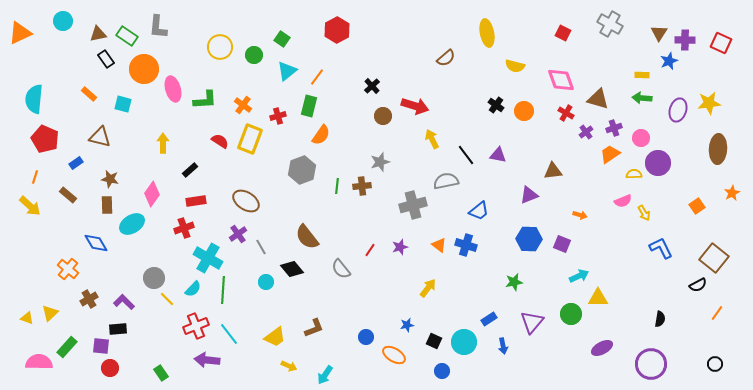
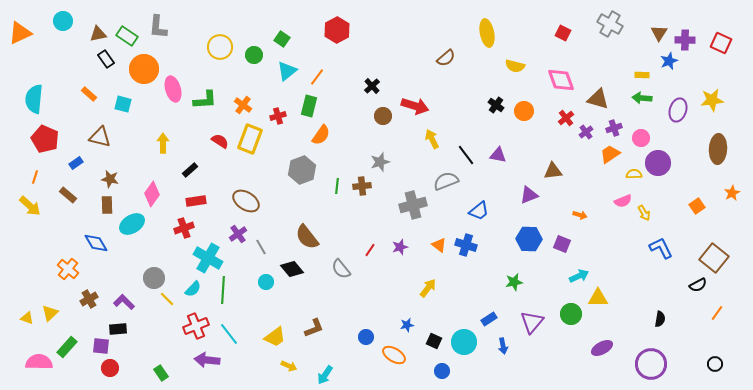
yellow star at (709, 103): moved 3 px right, 3 px up
red cross at (566, 113): moved 5 px down; rotated 21 degrees clockwise
gray semicircle at (446, 181): rotated 10 degrees counterclockwise
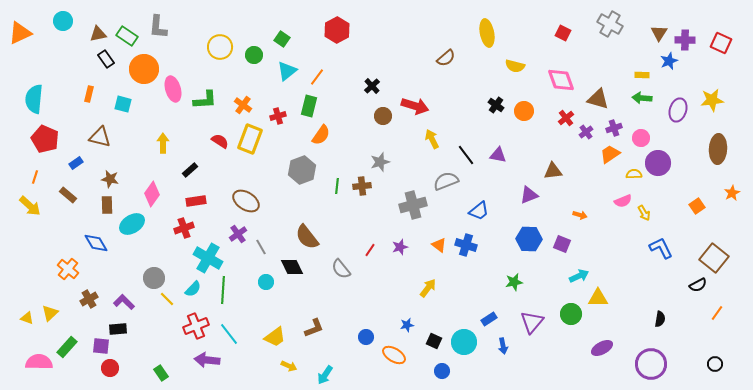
orange rectangle at (89, 94): rotated 63 degrees clockwise
black diamond at (292, 269): moved 2 px up; rotated 15 degrees clockwise
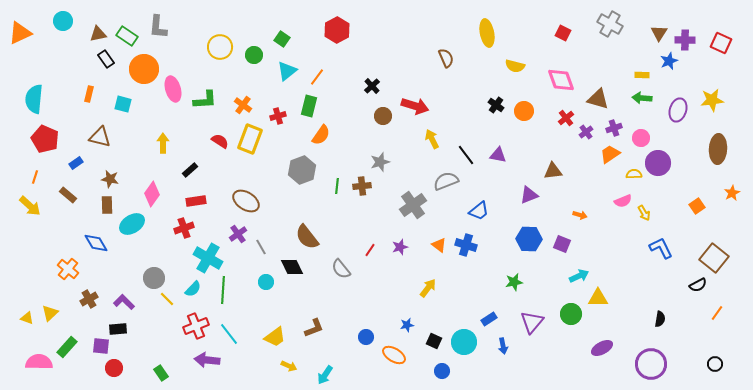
brown semicircle at (446, 58): rotated 72 degrees counterclockwise
gray cross at (413, 205): rotated 20 degrees counterclockwise
red circle at (110, 368): moved 4 px right
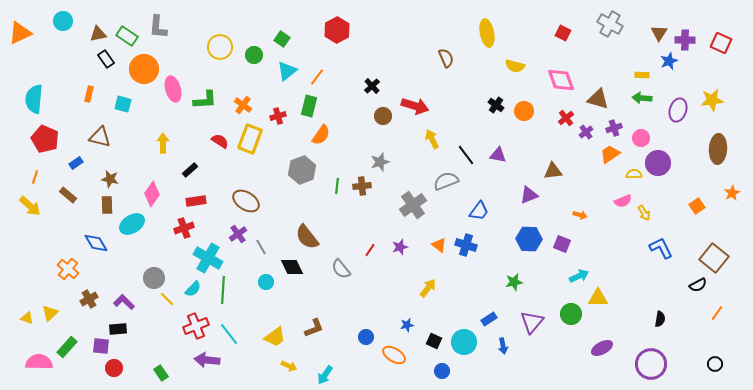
blue trapezoid at (479, 211): rotated 15 degrees counterclockwise
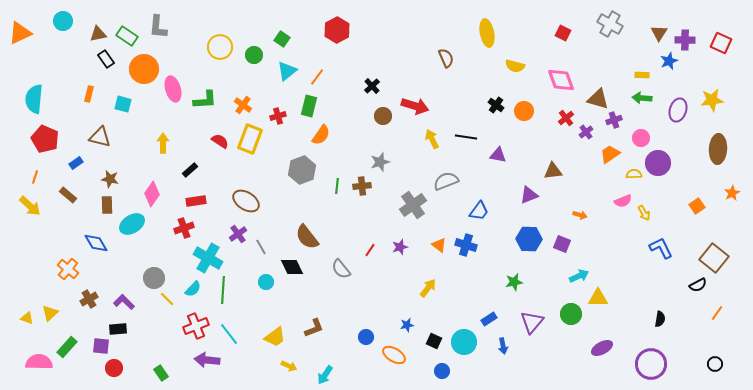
purple cross at (614, 128): moved 8 px up
black line at (466, 155): moved 18 px up; rotated 45 degrees counterclockwise
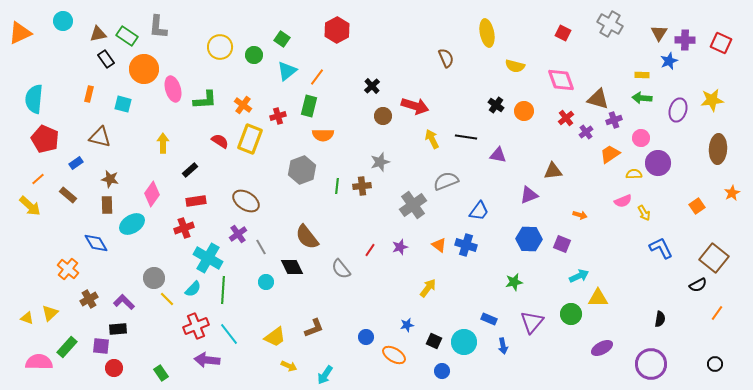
orange semicircle at (321, 135): moved 2 px right; rotated 55 degrees clockwise
orange line at (35, 177): moved 3 px right, 2 px down; rotated 32 degrees clockwise
blue rectangle at (489, 319): rotated 56 degrees clockwise
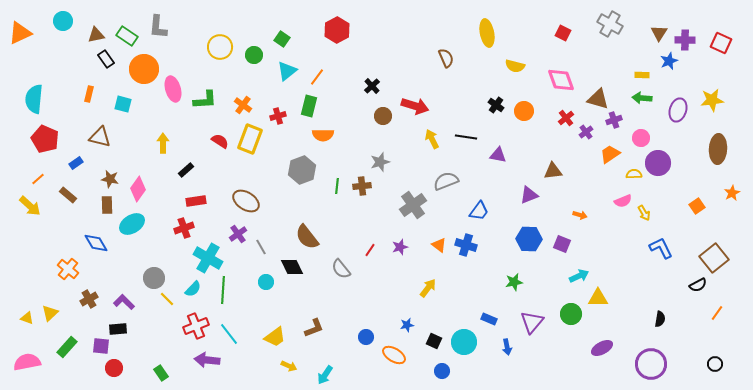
brown triangle at (98, 34): moved 2 px left, 1 px down
black rectangle at (190, 170): moved 4 px left
pink diamond at (152, 194): moved 14 px left, 5 px up
brown square at (714, 258): rotated 12 degrees clockwise
blue arrow at (503, 346): moved 4 px right, 1 px down
pink semicircle at (39, 362): moved 12 px left; rotated 12 degrees counterclockwise
